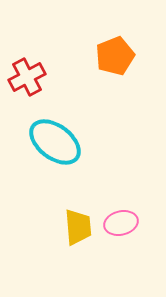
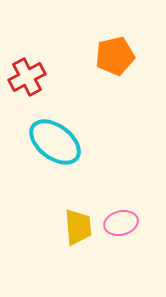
orange pentagon: rotated 9 degrees clockwise
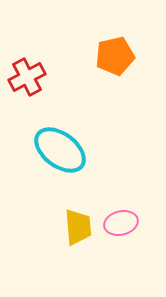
cyan ellipse: moved 5 px right, 8 px down
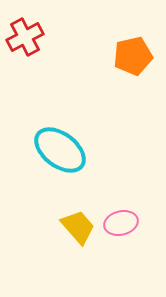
orange pentagon: moved 18 px right
red cross: moved 2 px left, 40 px up
yellow trapezoid: rotated 36 degrees counterclockwise
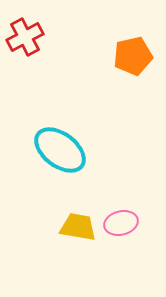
yellow trapezoid: rotated 39 degrees counterclockwise
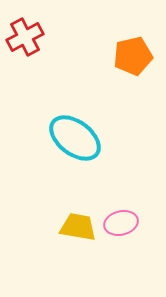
cyan ellipse: moved 15 px right, 12 px up
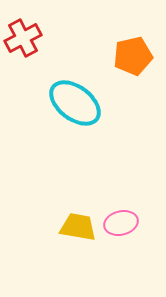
red cross: moved 2 px left, 1 px down
cyan ellipse: moved 35 px up
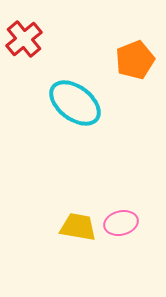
red cross: moved 1 px right, 1 px down; rotated 12 degrees counterclockwise
orange pentagon: moved 2 px right, 4 px down; rotated 9 degrees counterclockwise
